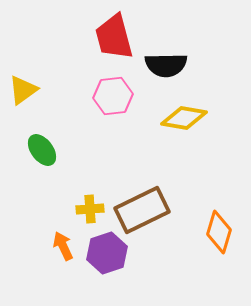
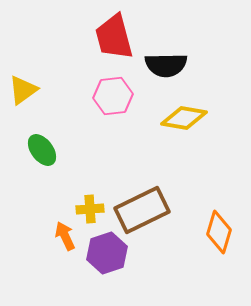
orange arrow: moved 2 px right, 10 px up
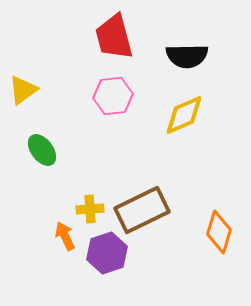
black semicircle: moved 21 px right, 9 px up
yellow diamond: moved 3 px up; rotated 33 degrees counterclockwise
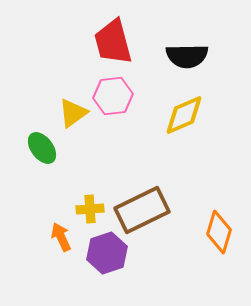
red trapezoid: moved 1 px left, 5 px down
yellow triangle: moved 50 px right, 23 px down
green ellipse: moved 2 px up
orange arrow: moved 4 px left, 1 px down
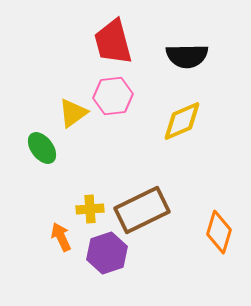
yellow diamond: moved 2 px left, 6 px down
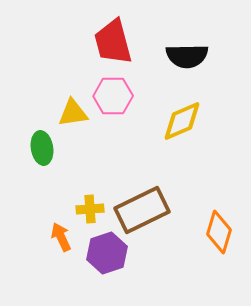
pink hexagon: rotated 6 degrees clockwise
yellow triangle: rotated 28 degrees clockwise
green ellipse: rotated 28 degrees clockwise
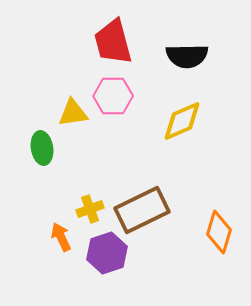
yellow cross: rotated 16 degrees counterclockwise
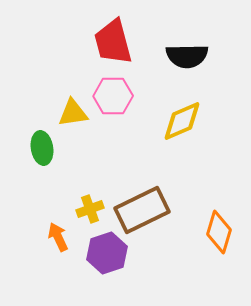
orange arrow: moved 3 px left
